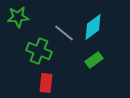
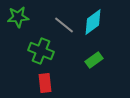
cyan diamond: moved 5 px up
gray line: moved 8 px up
green cross: moved 2 px right
red rectangle: moved 1 px left; rotated 12 degrees counterclockwise
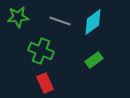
gray line: moved 4 px left, 4 px up; rotated 20 degrees counterclockwise
red rectangle: rotated 18 degrees counterclockwise
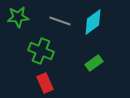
green rectangle: moved 3 px down
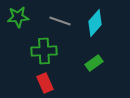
cyan diamond: moved 2 px right, 1 px down; rotated 12 degrees counterclockwise
green cross: moved 3 px right; rotated 25 degrees counterclockwise
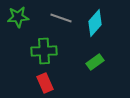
gray line: moved 1 px right, 3 px up
green rectangle: moved 1 px right, 1 px up
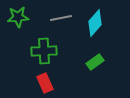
gray line: rotated 30 degrees counterclockwise
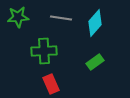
gray line: rotated 20 degrees clockwise
red rectangle: moved 6 px right, 1 px down
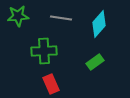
green star: moved 1 px up
cyan diamond: moved 4 px right, 1 px down
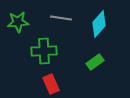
green star: moved 6 px down
